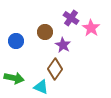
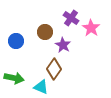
brown diamond: moved 1 px left
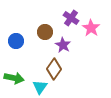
cyan triangle: moved 1 px left; rotated 42 degrees clockwise
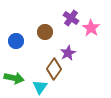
purple star: moved 5 px right, 8 px down; rotated 14 degrees clockwise
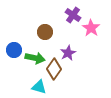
purple cross: moved 2 px right, 3 px up
blue circle: moved 2 px left, 9 px down
green arrow: moved 21 px right, 20 px up
cyan triangle: moved 1 px left; rotated 49 degrees counterclockwise
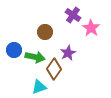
green arrow: moved 1 px up
cyan triangle: rotated 35 degrees counterclockwise
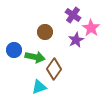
purple star: moved 8 px right, 13 px up
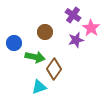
purple star: rotated 14 degrees clockwise
blue circle: moved 7 px up
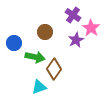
purple star: rotated 14 degrees counterclockwise
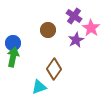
purple cross: moved 1 px right, 1 px down
brown circle: moved 3 px right, 2 px up
blue circle: moved 1 px left
green arrow: moved 22 px left; rotated 90 degrees counterclockwise
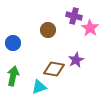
purple cross: rotated 21 degrees counterclockwise
pink star: moved 1 px left
purple star: moved 20 px down
green arrow: moved 19 px down
brown diamond: rotated 65 degrees clockwise
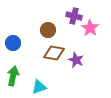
purple star: rotated 21 degrees counterclockwise
brown diamond: moved 16 px up
